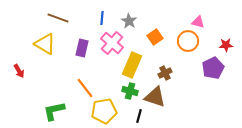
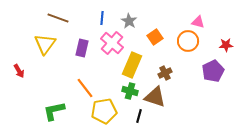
yellow triangle: rotated 35 degrees clockwise
purple pentagon: moved 3 px down
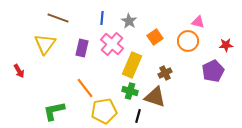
pink cross: moved 1 px down
black line: moved 1 px left
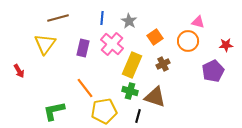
brown line: rotated 35 degrees counterclockwise
purple rectangle: moved 1 px right
brown cross: moved 2 px left, 9 px up
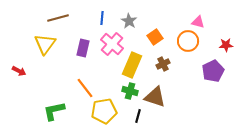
red arrow: rotated 32 degrees counterclockwise
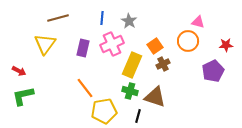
orange square: moved 9 px down
pink cross: rotated 25 degrees clockwise
green L-shape: moved 31 px left, 15 px up
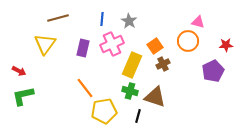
blue line: moved 1 px down
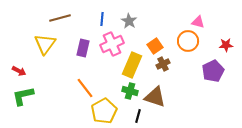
brown line: moved 2 px right
yellow pentagon: rotated 20 degrees counterclockwise
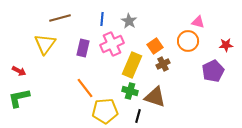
green L-shape: moved 4 px left, 2 px down
yellow pentagon: moved 1 px right; rotated 25 degrees clockwise
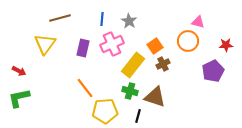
yellow rectangle: moved 1 px right; rotated 15 degrees clockwise
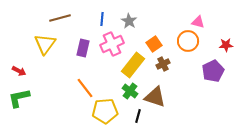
orange square: moved 1 px left, 2 px up
green cross: rotated 21 degrees clockwise
